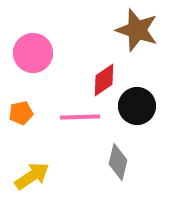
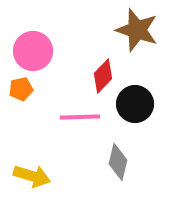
pink circle: moved 2 px up
red diamond: moved 1 px left, 4 px up; rotated 12 degrees counterclockwise
black circle: moved 2 px left, 2 px up
orange pentagon: moved 24 px up
yellow arrow: rotated 51 degrees clockwise
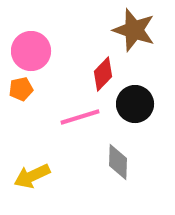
brown star: moved 3 px left
pink circle: moved 2 px left
red diamond: moved 2 px up
pink line: rotated 15 degrees counterclockwise
gray diamond: rotated 12 degrees counterclockwise
yellow arrow: rotated 138 degrees clockwise
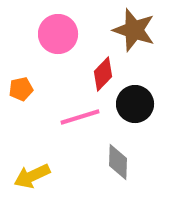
pink circle: moved 27 px right, 17 px up
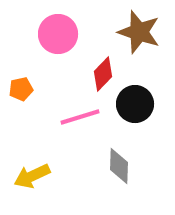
brown star: moved 5 px right, 2 px down
gray diamond: moved 1 px right, 4 px down
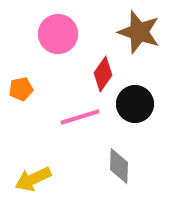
red diamond: rotated 8 degrees counterclockwise
yellow arrow: moved 1 px right, 3 px down
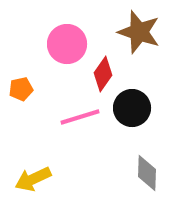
pink circle: moved 9 px right, 10 px down
black circle: moved 3 px left, 4 px down
gray diamond: moved 28 px right, 7 px down
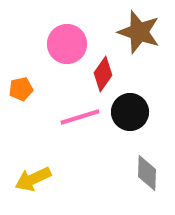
black circle: moved 2 px left, 4 px down
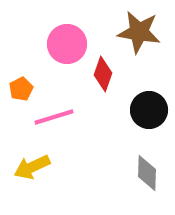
brown star: rotated 9 degrees counterclockwise
red diamond: rotated 16 degrees counterclockwise
orange pentagon: rotated 15 degrees counterclockwise
black circle: moved 19 px right, 2 px up
pink line: moved 26 px left
yellow arrow: moved 1 px left, 12 px up
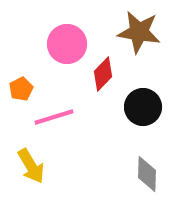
red diamond: rotated 24 degrees clockwise
black circle: moved 6 px left, 3 px up
yellow arrow: moved 1 px left, 1 px up; rotated 96 degrees counterclockwise
gray diamond: moved 1 px down
